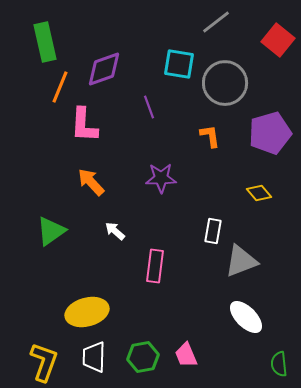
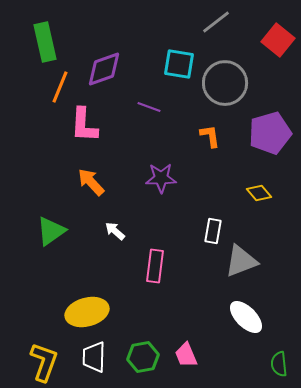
purple line: rotated 50 degrees counterclockwise
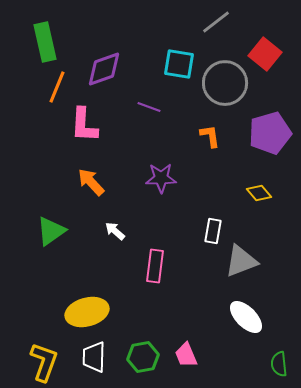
red square: moved 13 px left, 14 px down
orange line: moved 3 px left
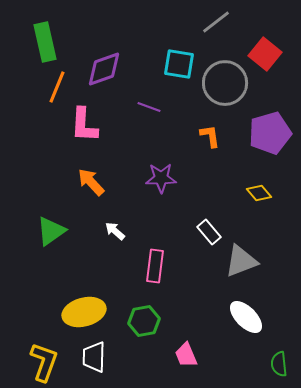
white rectangle: moved 4 px left, 1 px down; rotated 50 degrees counterclockwise
yellow ellipse: moved 3 px left
green hexagon: moved 1 px right, 36 px up
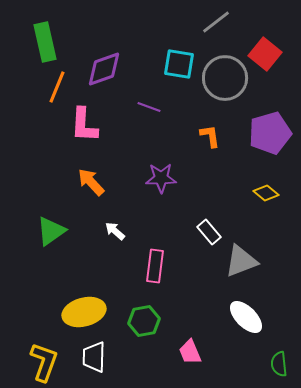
gray circle: moved 5 px up
yellow diamond: moved 7 px right; rotated 10 degrees counterclockwise
pink trapezoid: moved 4 px right, 3 px up
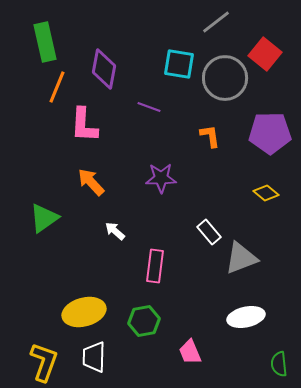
purple diamond: rotated 60 degrees counterclockwise
purple pentagon: rotated 15 degrees clockwise
green triangle: moved 7 px left, 13 px up
gray triangle: moved 3 px up
white ellipse: rotated 57 degrees counterclockwise
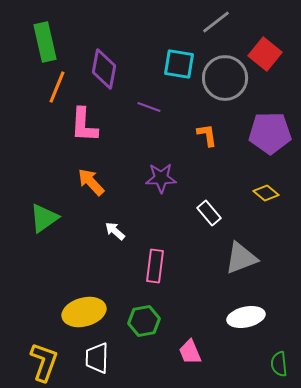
orange L-shape: moved 3 px left, 1 px up
white rectangle: moved 19 px up
white trapezoid: moved 3 px right, 1 px down
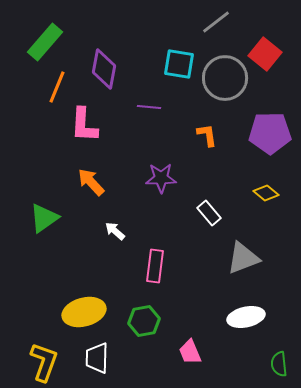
green rectangle: rotated 54 degrees clockwise
purple line: rotated 15 degrees counterclockwise
gray triangle: moved 2 px right
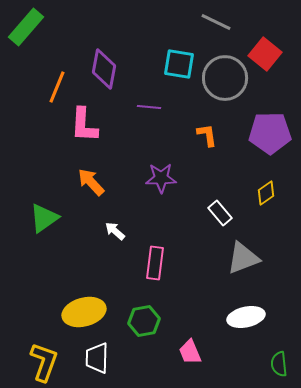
gray line: rotated 64 degrees clockwise
green rectangle: moved 19 px left, 15 px up
yellow diamond: rotated 75 degrees counterclockwise
white rectangle: moved 11 px right
pink rectangle: moved 3 px up
